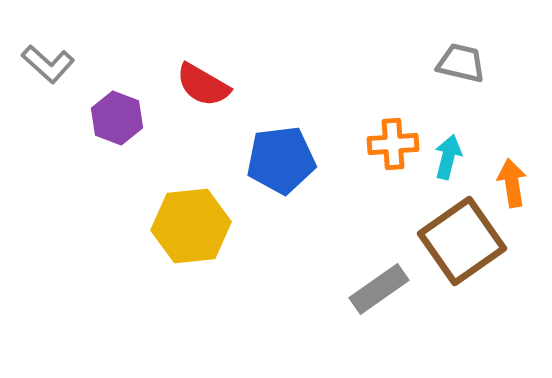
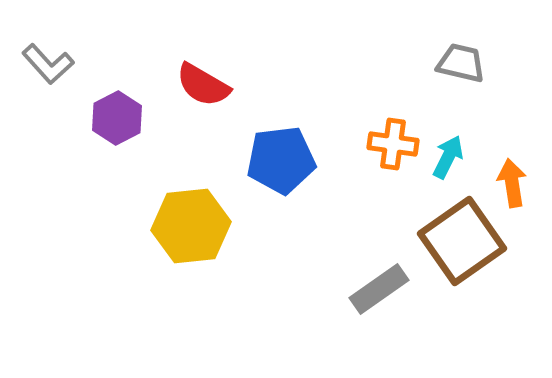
gray L-shape: rotated 6 degrees clockwise
purple hexagon: rotated 12 degrees clockwise
orange cross: rotated 12 degrees clockwise
cyan arrow: rotated 12 degrees clockwise
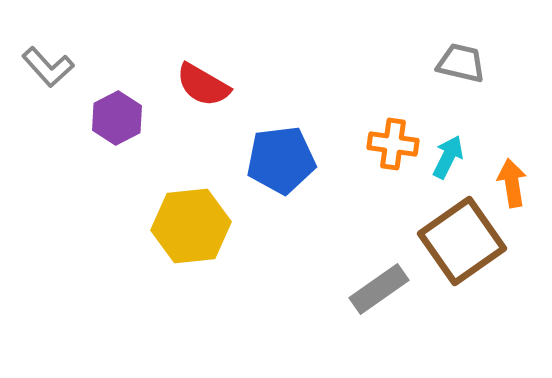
gray L-shape: moved 3 px down
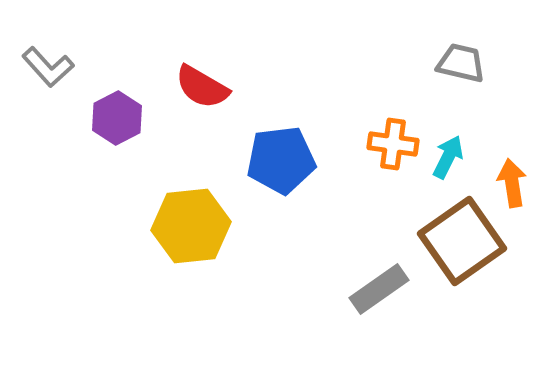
red semicircle: moved 1 px left, 2 px down
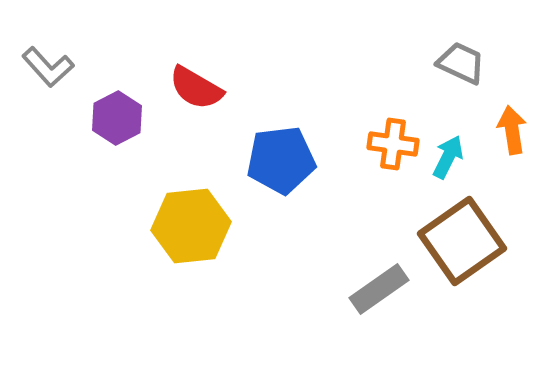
gray trapezoid: rotated 12 degrees clockwise
red semicircle: moved 6 px left, 1 px down
orange arrow: moved 53 px up
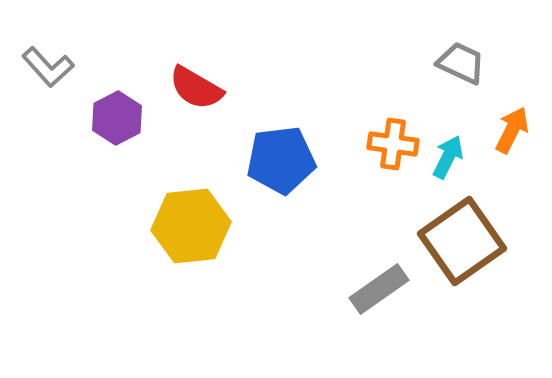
orange arrow: rotated 36 degrees clockwise
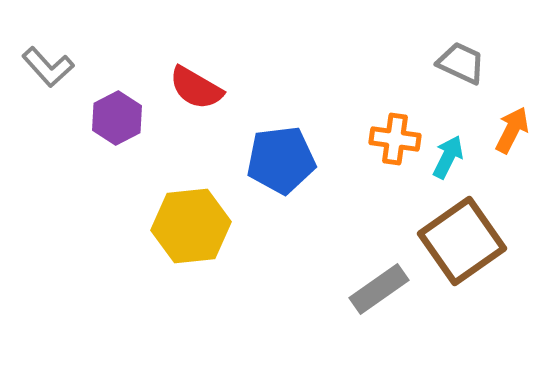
orange cross: moved 2 px right, 5 px up
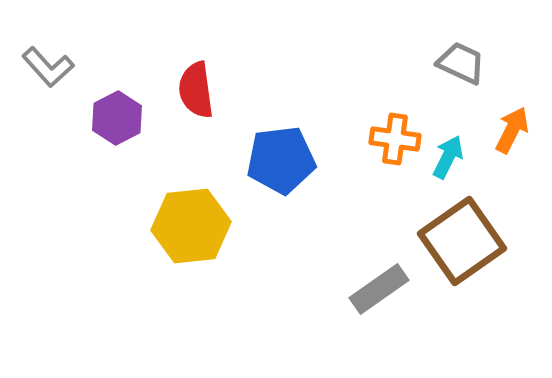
red semicircle: moved 2 px down; rotated 52 degrees clockwise
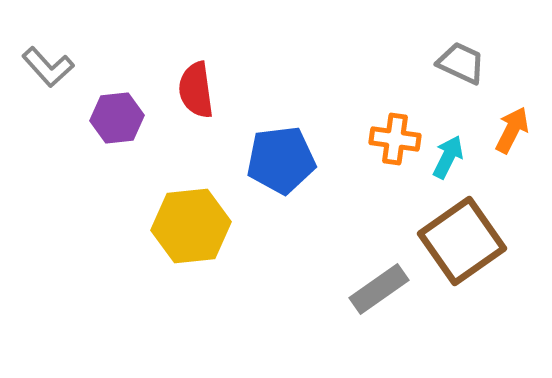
purple hexagon: rotated 21 degrees clockwise
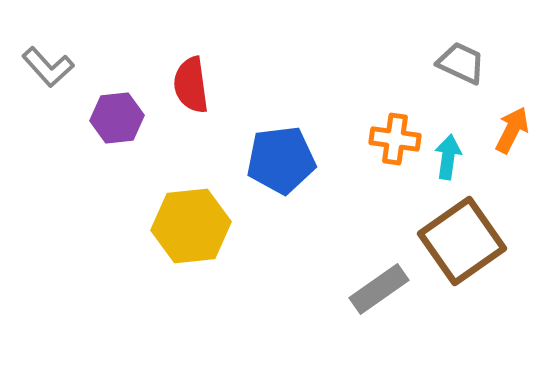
red semicircle: moved 5 px left, 5 px up
cyan arrow: rotated 18 degrees counterclockwise
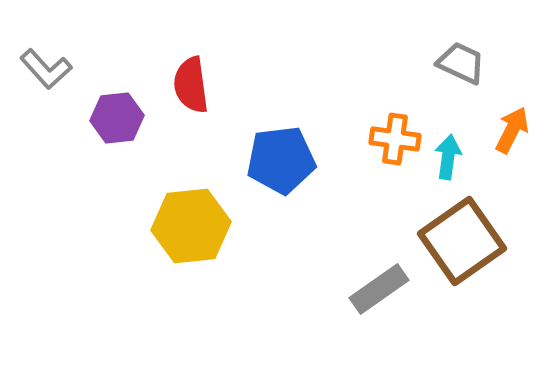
gray L-shape: moved 2 px left, 2 px down
